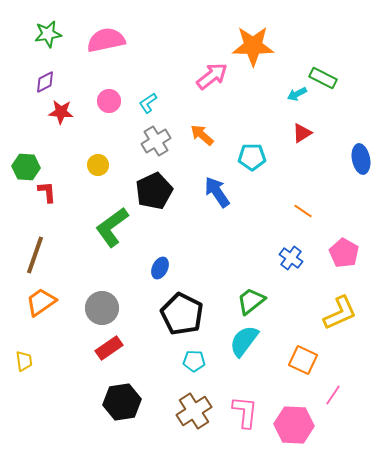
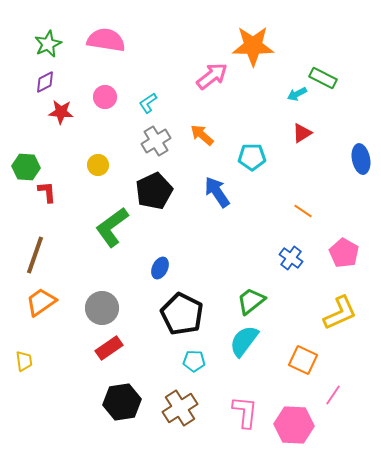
green star at (48, 34): moved 10 px down; rotated 16 degrees counterclockwise
pink semicircle at (106, 40): rotated 21 degrees clockwise
pink circle at (109, 101): moved 4 px left, 4 px up
brown cross at (194, 411): moved 14 px left, 3 px up
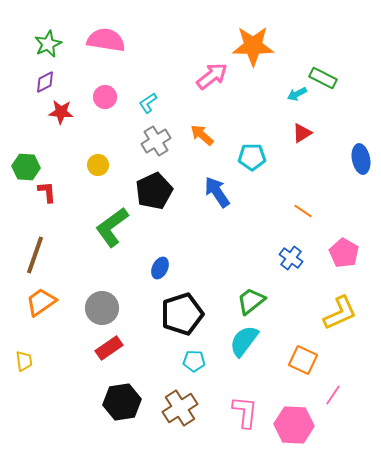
black pentagon at (182, 314): rotated 27 degrees clockwise
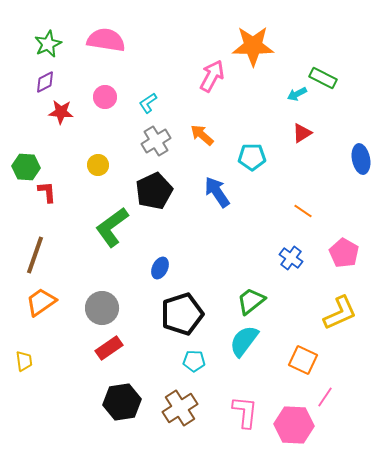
pink arrow at (212, 76): rotated 24 degrees counterclockwise
pink line at (333, 395): moved 8 px left, 2 px down
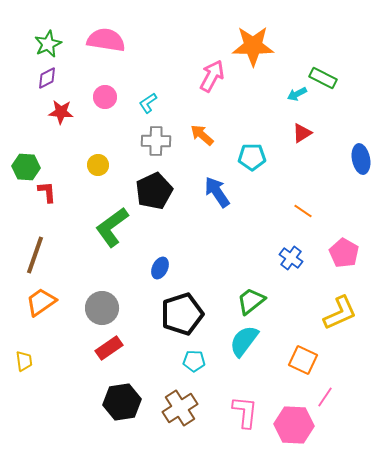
purple diamond at (45, 82): moved 2 px right, 4 px up
gray cross at (156, 141): rotated 32 degrees clockwise
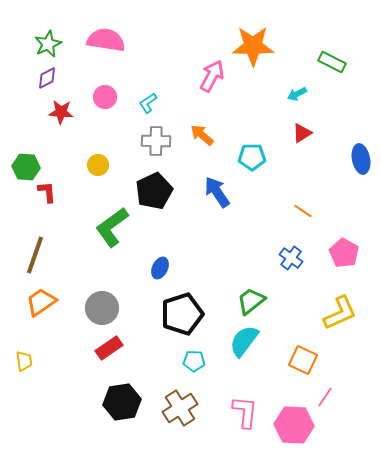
green rectangle at (323, 78): moved 9 px right, 16 px up
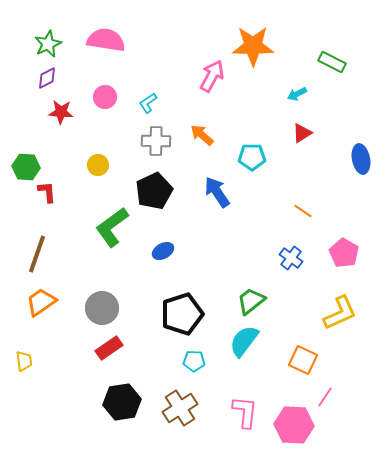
brown line at (35, 255): moved 2 px right, 1 px up
blue ellipse at (160, 268): moved 3 px right, 17 px up; rotated 35 degrees clockwise
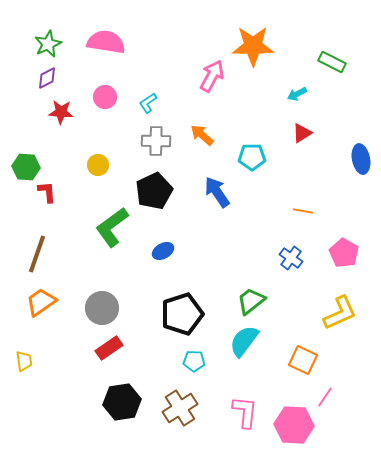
pink semicircle at (106, 40): moved 2 px down
orange line at (303, 211): rotated 24 degrees counterclockwise
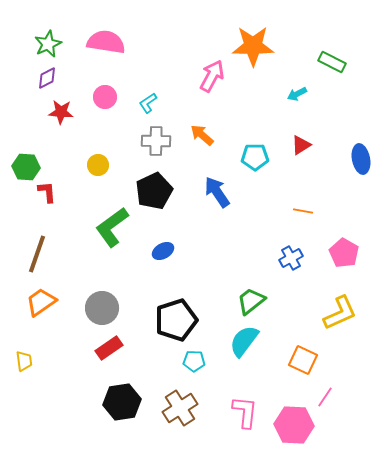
red triangle at (302, 133): moved 1 px left, 12 px down
cyan pentagon at (252, 157): moved 3 px right
blue cross at (291, 258): rotated 25 degrees clockwise
black pentagon at (182, 314): moved 6 px left, 6 px down
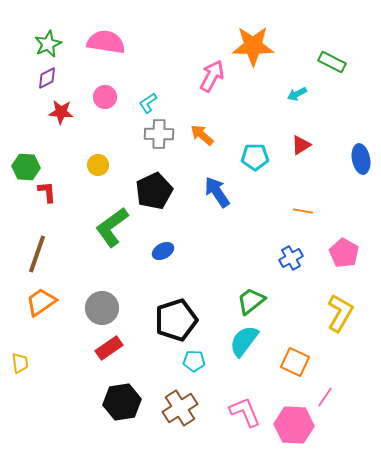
gray cross at (156, 141): moved 3 px right, 7 px up
yellow L-shape at (340, 313): rotated 36 degrees counterclockwise
orange square at (303, 360): moved 8 px left, 2 px down
yellow trapezoid at (24, 361): moved 4 px left, 2 px down
pink L-shape at (245, 412): rotated 28 degrees counterclockwise
